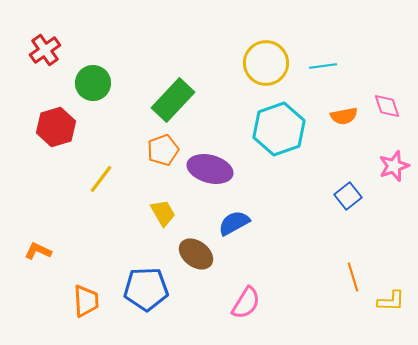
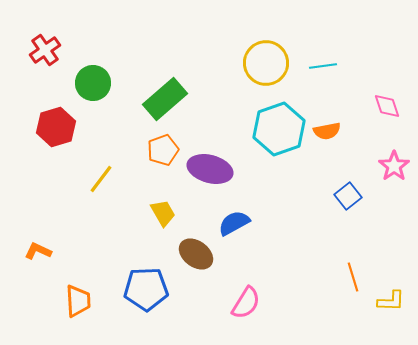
green rectangle: moved 8 px left, 1 px up; rotated 6 degrees clockwise
orange semicircle: moved 17 px left, 15 px down
pink star: rotated 16 degrees counterclockwise
orange trapezoid: moved 8 px left
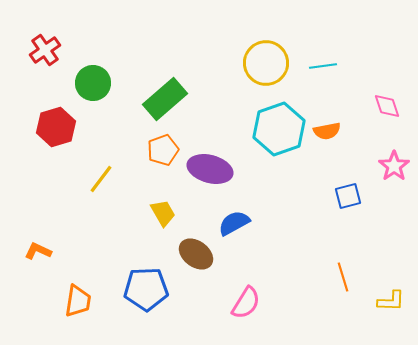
blue square: rotated 24 degrees clockwise
orange line: moved 10 px left
orange trapezoid: rotated 12 degrees clockwise
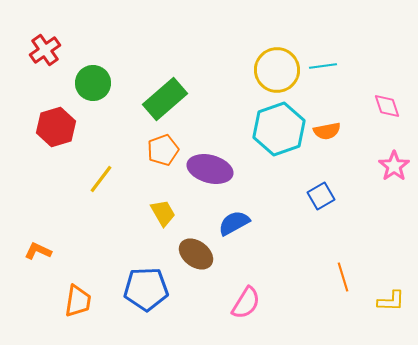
yellow circle: moved 11 px right, 7 px down
blue square: moved 27 px left; rotated 16 degrees counterclockwise
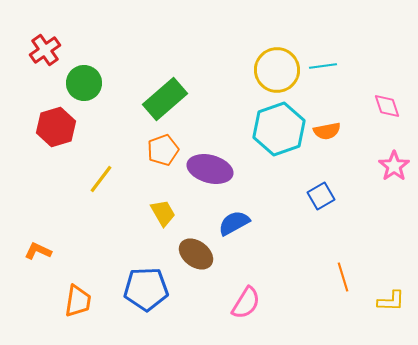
green circle: moved 9 px left
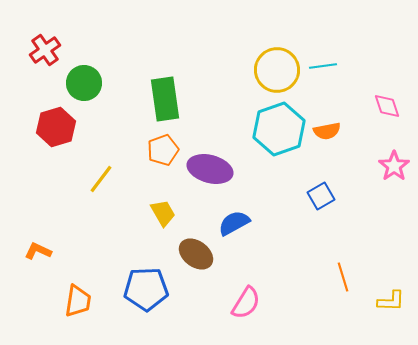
green rectangle: rotated 57 degrees counterclockwise
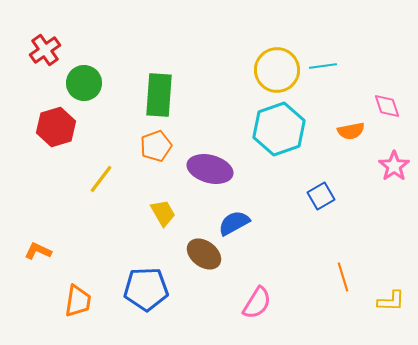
green rectangle: moved 6 px left, 4 px up; rotated 12 degrees clockwise
orange semicircle: moved 24 px right
orange pentagon: moved 7 px left, 4 px up
brown ellipse: moved 8 px right
pink semicircle: moved 11 px right
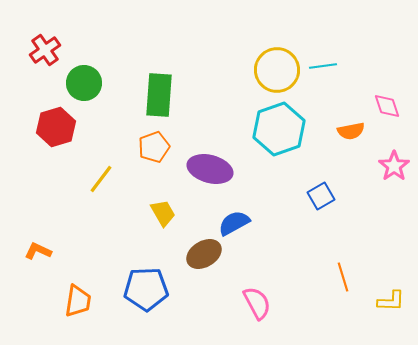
orange pentagon: moved 2 px left, 1 px down
brown ellipse: rotated 68 degrees counterclockwise
pink semicircle: rotated 60 degrees counterclockwise
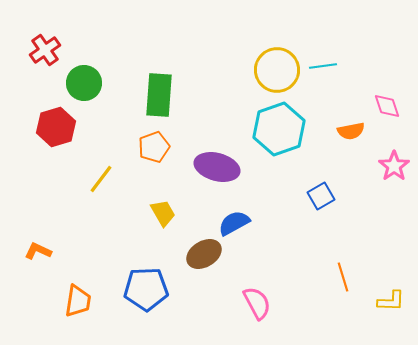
purple ellipse: moved 7 px right, 2 px up
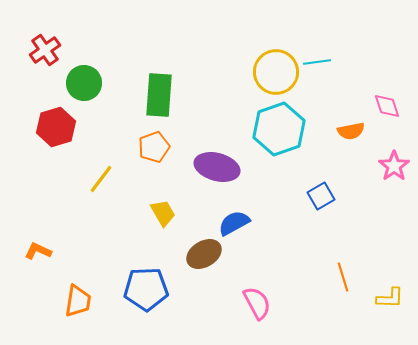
cyan line: moved 6 px left, 4 px up
yellow circle: moved 1 px left, 2 px down
yellow L-shape: moved 1 px left, 3 px up
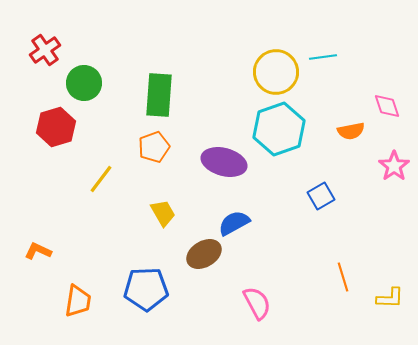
cyan line: moved 6 px right, 5 px up
purple ellipse: moved 7 px right, 5 px up
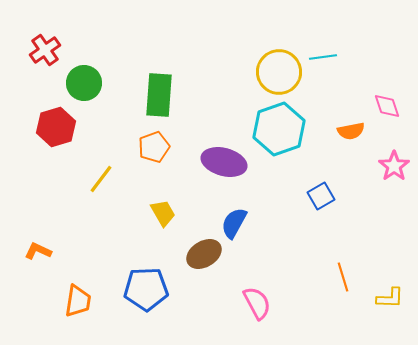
yellow circle: moved 3 px right
blue semicircle: rotated 32 degrees counterclockwise
